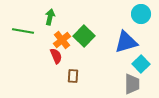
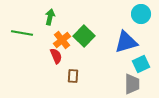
green line: moved 1 px left, 2 px down
cyan square: rotated 18 degrees clockwise
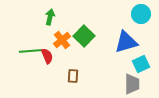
green line: moved 8 px right, 18 px down; rotated 15 degrees counterclockwise
red semicircle: moved 9 px left
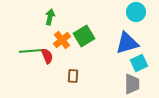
cyan circle: moved 5 px left, 2 px up
green square: rotated 15 degrees clockwise
blue triangle: moved 1 px right, 1 px down
cyan square: moved 2 px left, 1 px up
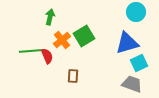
gray trapezoid: rotated 70 degrees counterclockwise
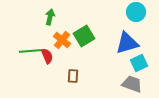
orange cross: rotated 12 degrees counterclockwise
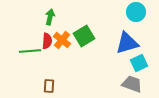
red semicircle: moved 15 px up; rotated 28 degrees clockwise
brown rectangle: moved 24 px left, 10 px down
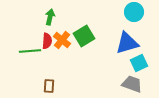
cyan circle: moved 2 px left
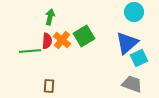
blue triangle: rotated 25 degrees counterclockwise
cyan square: moved 5 px up
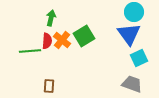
green arrow: moved 1 px right, 1 px down
blue triangle: moved 2 px right, 9 px up; rotated 25 degrees counterclockwise
